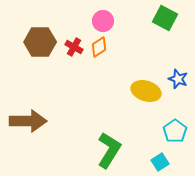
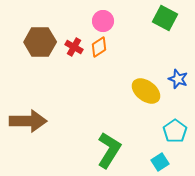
yellow ellipse: rotated 20 degrees clockwise
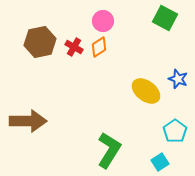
brown hexagon: rotated 12 degrees counterclockwise
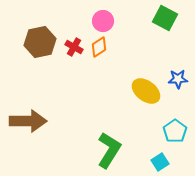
blue star: rotated 24 degrees counterclockwise
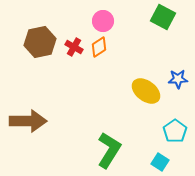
green square: moved 2 px left, 1 px up
cyan square: rotated 24 degrees counterclockwise
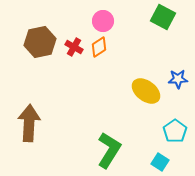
brown arrow: moved 1 px right, 2 px down; rotated 87 degrees counterclockwise
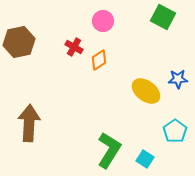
brown hexagon: moved 21 px left
orange diamond: moved 13 px down
cyan square: moved 15 px left, 3 px up
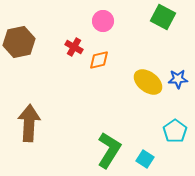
orange diamond: rotated 20 degrees clockwise
yellow ellipse: moved 2 px right, 9 px up
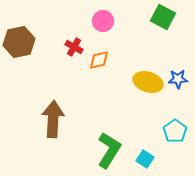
yellow ellipse: rotated 20 degrees counterclockwise
brown arrow: moved 24 px right, 4 px up
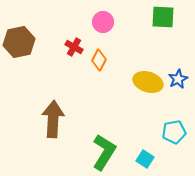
green square: rotated 25 degrees counterclockwise
pink circle: moved 1 px down
orange diamond: rotated 50 degrees counterclockwise
blue star: rotated 24 degrees counterclockwise
cyan pentagon: moved 1 px left, 1 px down; rotated 25 degrees clockwise
green L-shape: moved 5 px left, 2 px down
